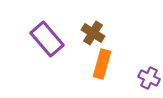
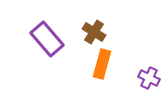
brown cross: moved 1 px right, 1 px up
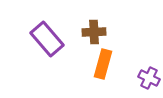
brown cross: rotated 35 degrees counterclockwise
orange rectangle: moved 1 px right
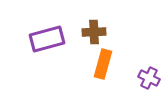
purple rectangle: rotated 64 degrees counterclockwise
